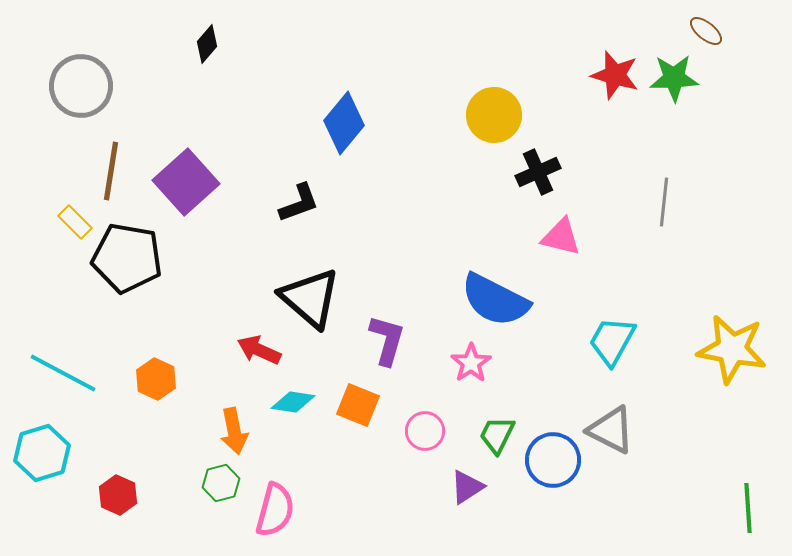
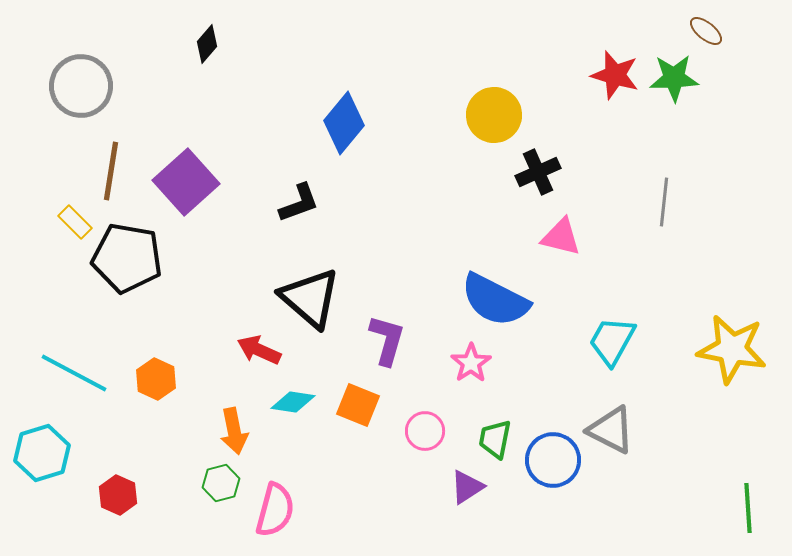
cyan line: moved 11 px right
green trapezoid: moved 2 px left, 4 px down; rotated 15 degrees counterclockwise
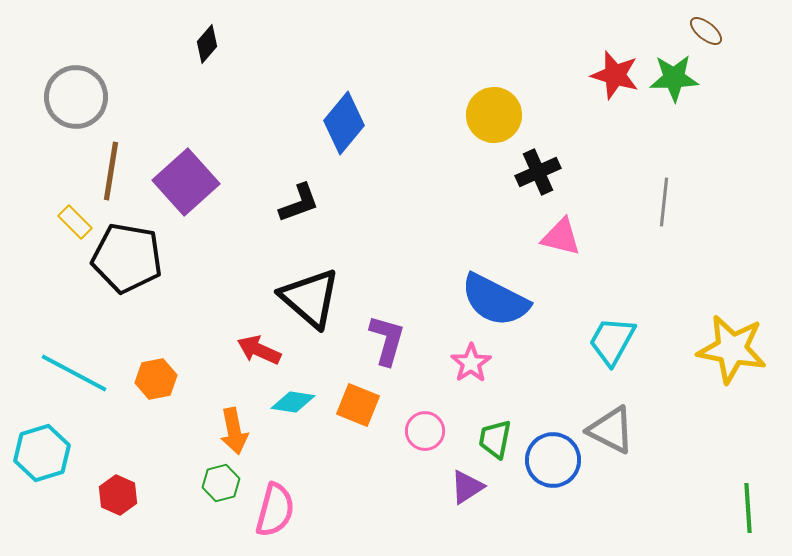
gray circle: moved 5 px left, 11 px down
orange hexagon: rotated 24 degrees clockwise
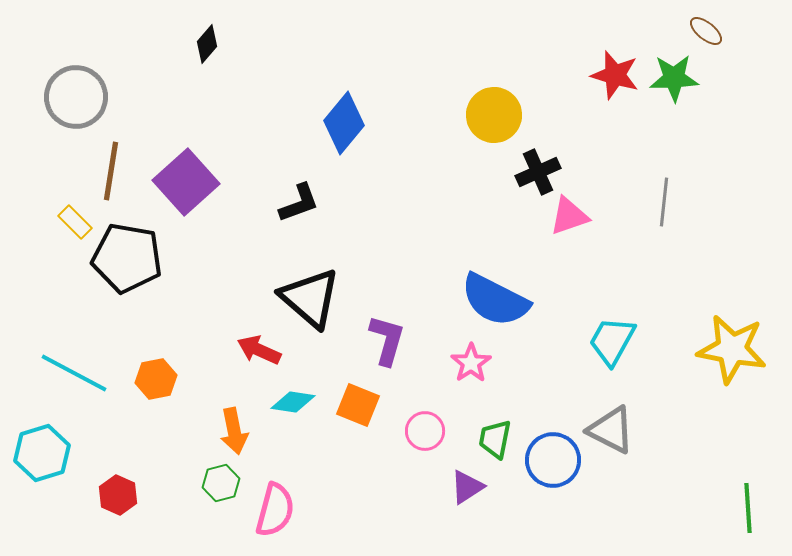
pink triangle: moved 8 px right, 21 px up; rotated 33 degrees counterclockwise
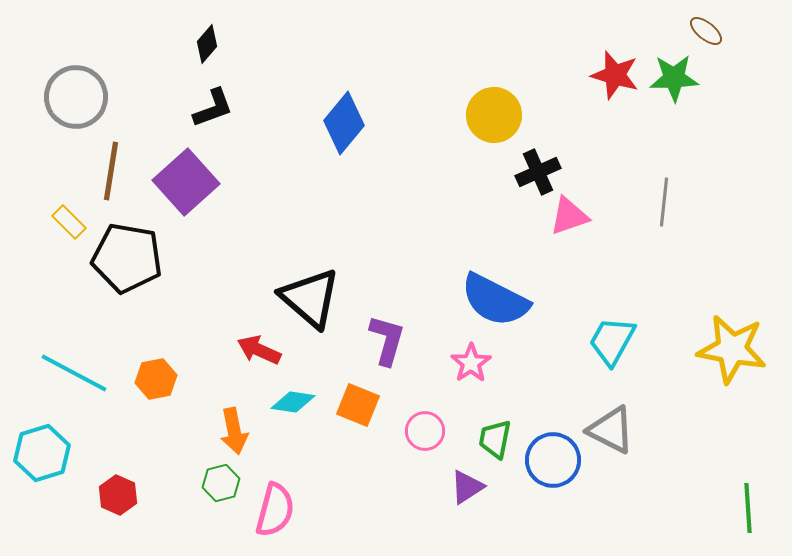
black L-shape: moved 86 px left, 95 px up
yellow rectangle: moved 6 px left
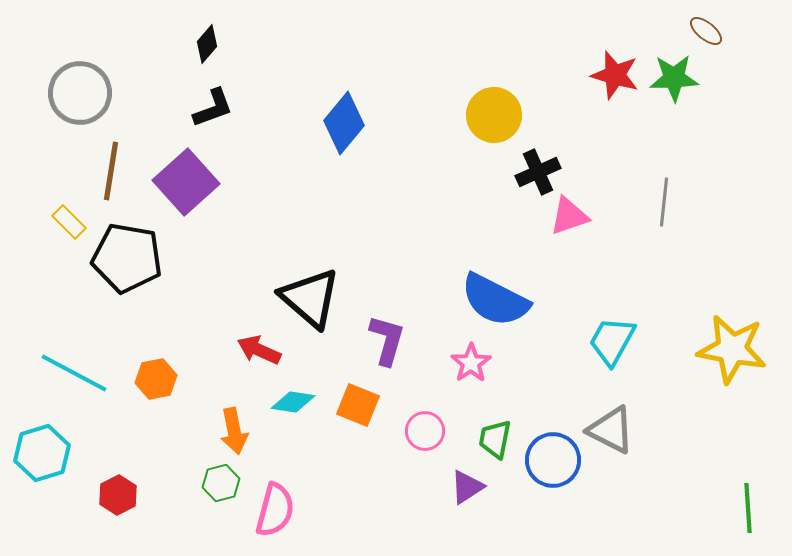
gray circle: moved 4 px right, 4 px up
red hexagon: rotated 9 degrees clockwise
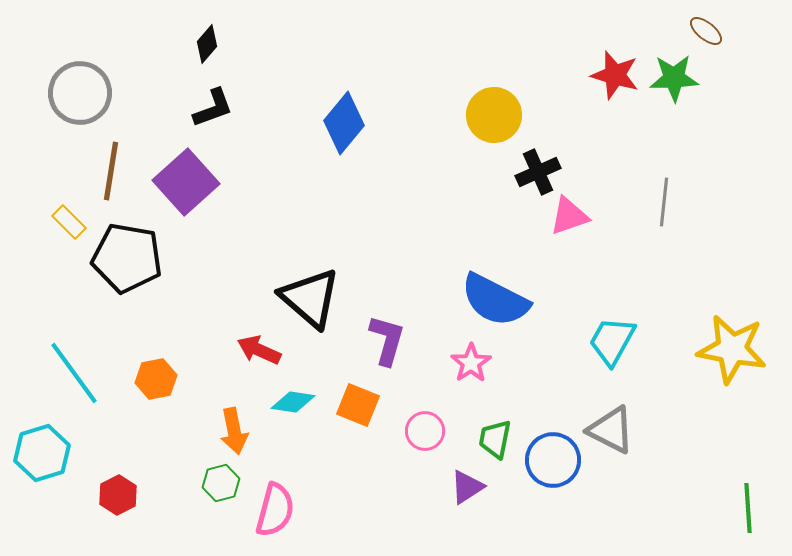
cyan line: rotated 26 degrees clockwise
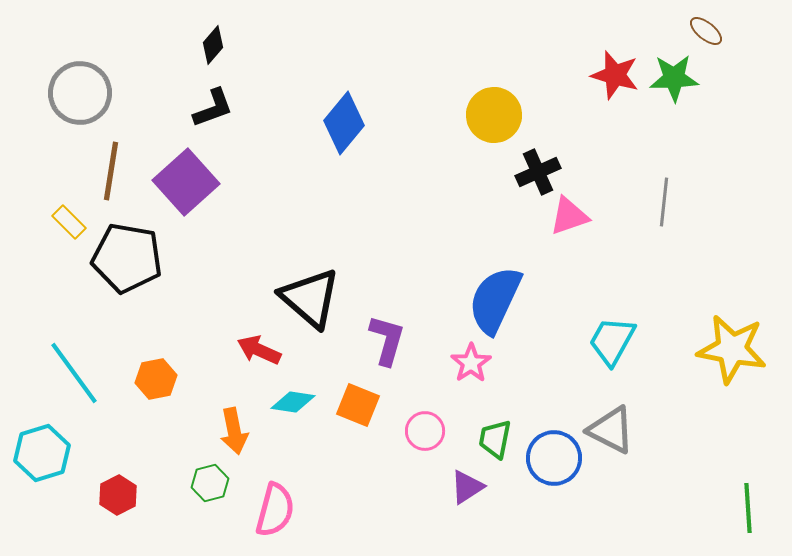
black diamond: moved 6 px right, 1 px down
blue semicircle: rotated 88 degrees clockwise
blue circle: moved 1 px right, 2 px up
green hexagon: moved 11 px left
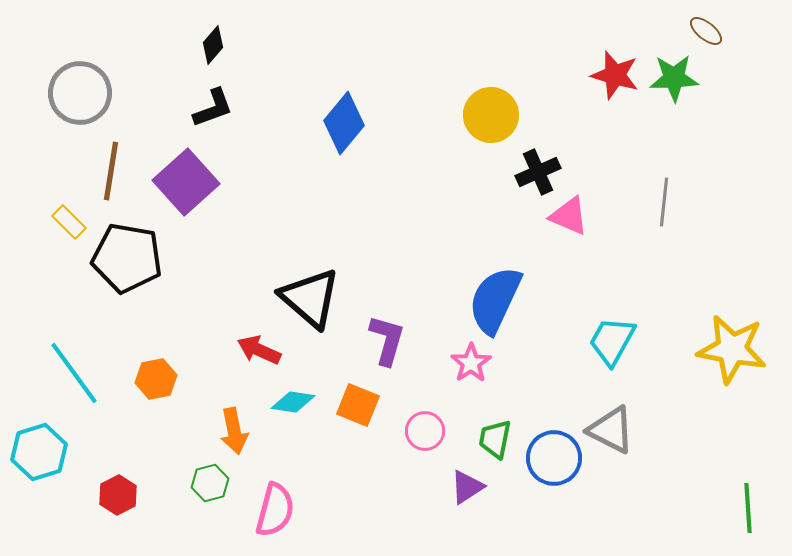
yellow circle: moved 3 px left
pink triangle: rotated 42 degrees clockwise
cyan hexagon: moved 3 px left, 1 px up
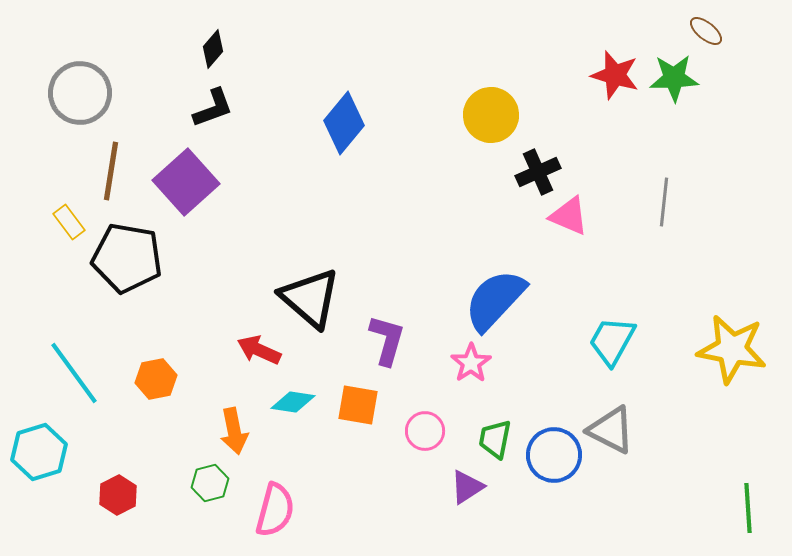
black diamond: moved 4 px down
yellow rectangle: rotated 8 degrees clockwise
blue semicircle: rotated 18 degrees clockwise
orange square: rotated 12 degrees counterclockwise
blue circle: moved 3 px up
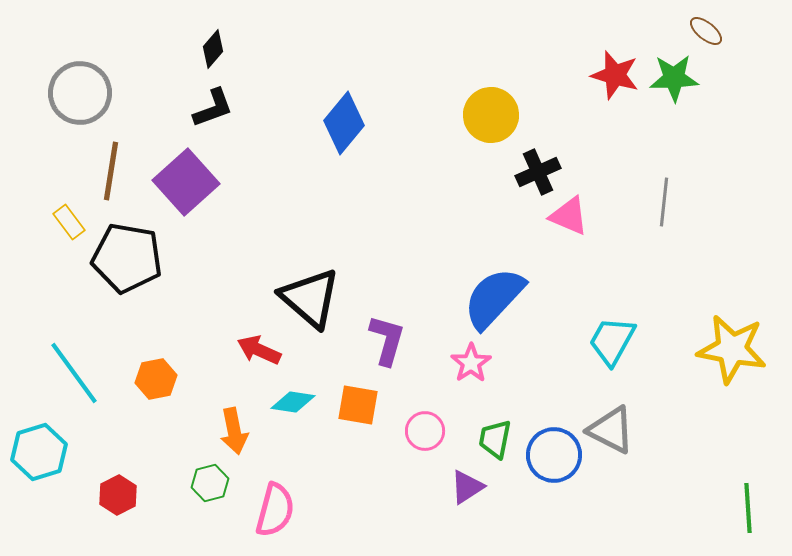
blue semicircle: moved 1 px left, 2 px up
